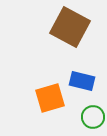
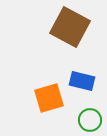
orange square: moved 1 px left
green circle: moved 3 px left, 3 px down
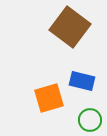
brown square: rotated 9 degrees clockwise
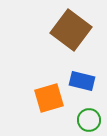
brown square: moved 1 px right, 3 px down
green circle: moved 1 px left
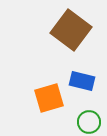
green circle: moved 2 px down
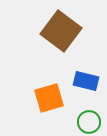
brown square: moved 10 px left, 1 px down
blue rectangle: moved 4 px right
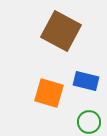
brown square: rotated 9 degrees counterclockwise
orange square: moved 5 px up; rotated 32 degrees clockwise
